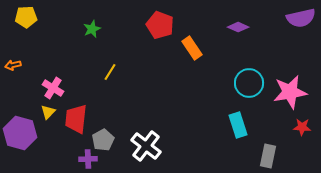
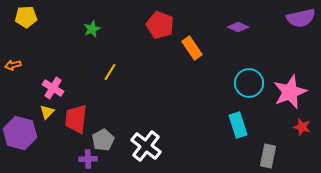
pink star: rotated 12 degrees counterclockwise
yellow triangle: moved 1 px left
red star: rotated 12 degrees clockwise
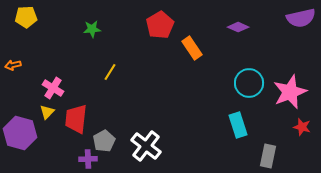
red pentagon: rotated 20 degrees clockwise
green star: rotated 18 degrees clockwise
gray pentagon: moved 1 px right, 1 px down
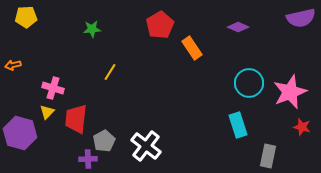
pink cross: rotated 15 degrees counterclockwise
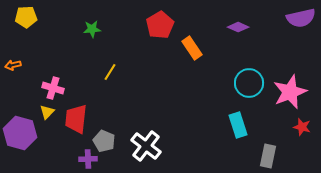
gray pentagon: rotated 20 degrees counterclockwise
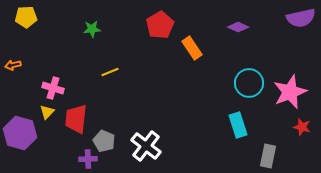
yellow line: rotated 36 degrees clockwise
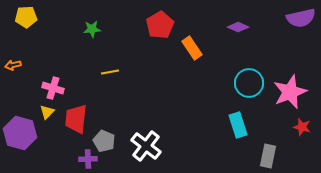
yellow line: rotated 12 degrees clockwise
